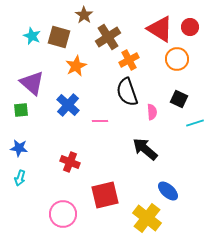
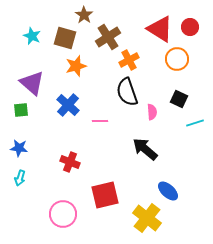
brown square: moved 6 px right, 1 px down
orange star: rotated 10 degrees clockwise
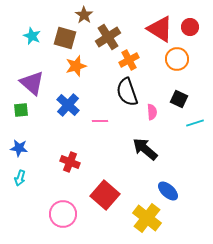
red square: rotated 36 degrees counterclockwise
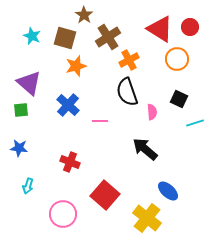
purple triangle: moved 3 px left
cyan arrow: moved 8 px right, 8 px down
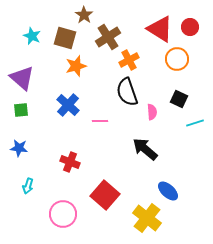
purple triangle: moved 7 px left, 5 px up
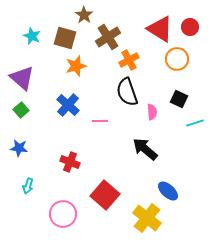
green square: rotated 35 degrees counterclockwise
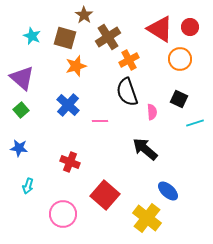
orange circle: moved 3 px right
